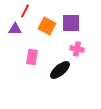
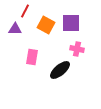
orange square: moved 1 px left, 1 px up
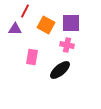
pink cross: moved 10 px left, 4 px up
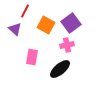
purple square: rotated 36 degrees counterclockwise
purple triangle: rotated 40 degrees clockwise
pink cross: rotated 24 degrees counterclockwise
black ellipse: moved 1 px up
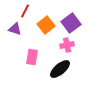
orange square: rotated 24 degrees clockwise
purple triangle: rotated 24 degrees counterclockwise
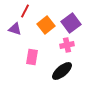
black ellipse: moved 2 px right, 2 px down
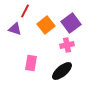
pink rectangle: moved 1 px left, 6 px down
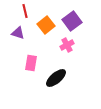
red line: rotated 40 degrees counterclockwise
purple square: moved 1 px right, 2 px up
purple triangle: moved 3 px right, 4 px down
pink cross: rotated 16 degrees counterclockwise
black ellipse: moved 6 px left, 7 px down
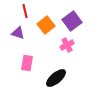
pink rectangle: moved 4 px left
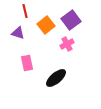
purple square: moved 1 px left, 1 px up
pink cross: moved 1 px up
pink rectangle: rotated 21 degrees counterclockwise
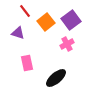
red line: rotated 24 degrees counterclockwise
orange square: moved 3 px up
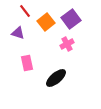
purple square: moved 1 px up
